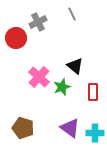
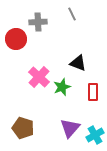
gray cross: rotated 24 degrees clockwise
red circle: moved 1 px down
black triangle: moved 3 px right, 3 px up; rotated 18 degrees counterclockwise
purple triangle: rotated 35 degrees clockwise
cyan cross: moved 2 px down; rotated 30 degrees counterclockwise
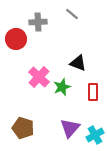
gray line: rotated 24 degrees counterclockwise
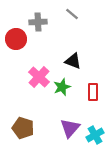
black triangle: moved 5 px left, 2 px up
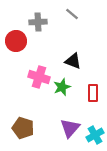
red circle: moved 2 px down
pink cross: rotated 25 degrees counterclockwise
red rectangle: moved 1 px down
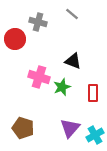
gray cross: rotated 18 degrees clockwise
red circle: moved 1 px left, 2 px up
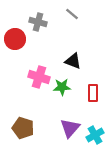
green star: rotated 18 degrees clockwise
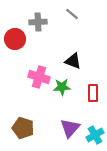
gray cross: rotated 18 degrees counterclockwise
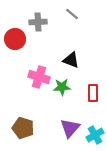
black triangle: moved 2 px left, 1 px up
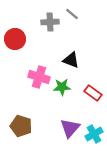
gray cross: moved 12 px right
red rectangle: rotated 54 degrees counterclockwise
brown pentagon: moved 2 px left, 2 px up
cyan cross: moved 1 px left, 1 px up
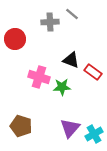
red rectangle: moved 21 px up
